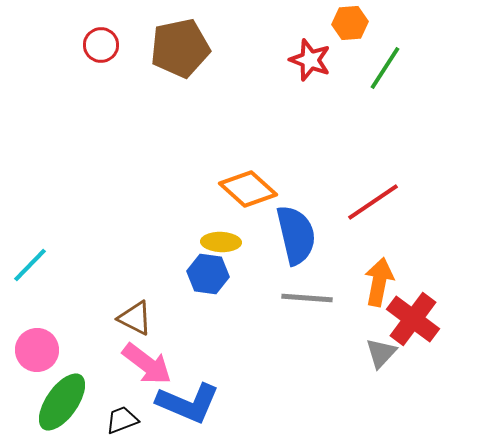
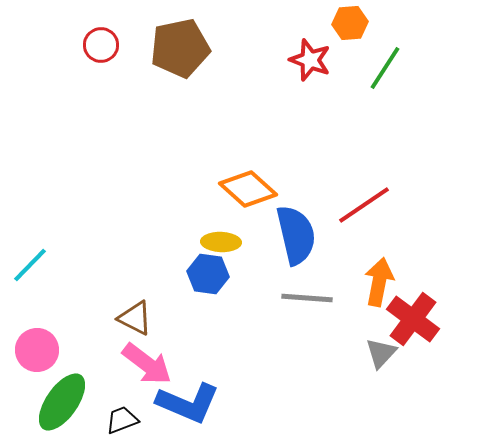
red line: moved 9 px left, 3 px down
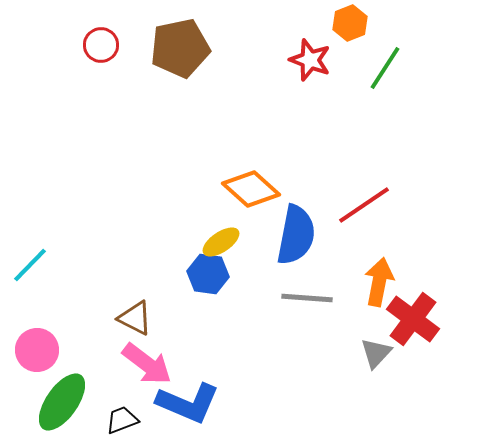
orange hexagon: rotated 16 degrees counterclockwise
orange diamond: moved 3 px right
blue semicircle: rotated 24 degrees clockwise
yellow ellipse: rotated 36 degrees counterclockwise
gray triangle: moved 5 px left
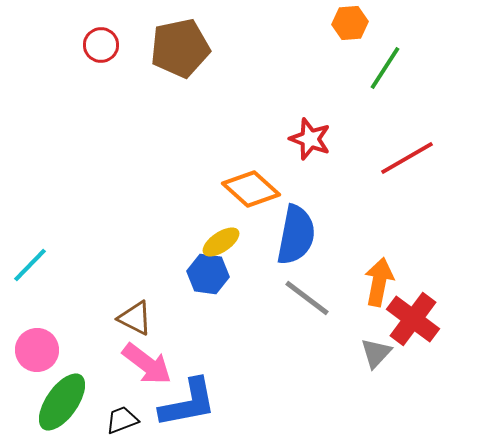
orange hexagon: rotated 16 degrees clockwise
red star: moved 79 px down
red line: moved 43 px right, 47 px up; rotated 4 degrees clockwise
gray line: rotated 33 degrees clockwise
blue L-shape: rotated 34 degrees counterclockwise
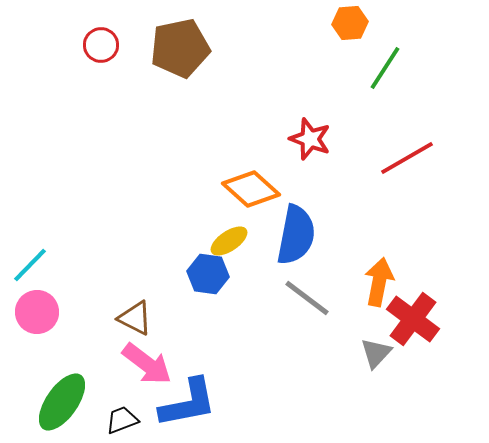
yellow ellipse: moved 8 px right, 1 px up
pink circle: moved 38 px up
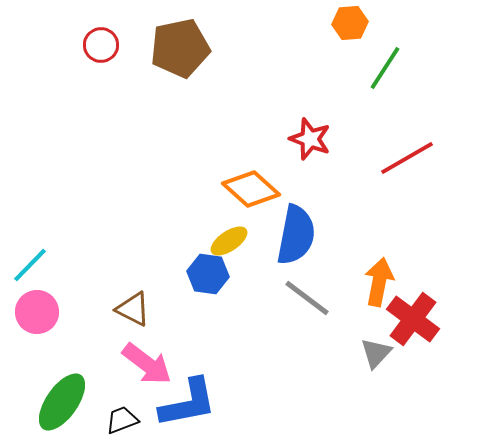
brown triangle: moved 2 px left, 9 px up
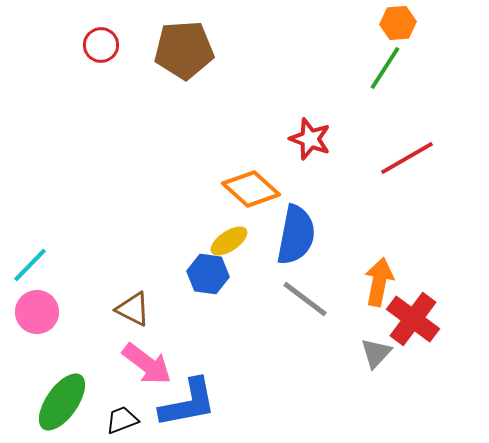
orange hexagon: moved 48 px right
brown pentagon: moved 4 px right, 2 px down; rotated 8 degrees clockwise
gray line: moved 2 px left, 1 px down
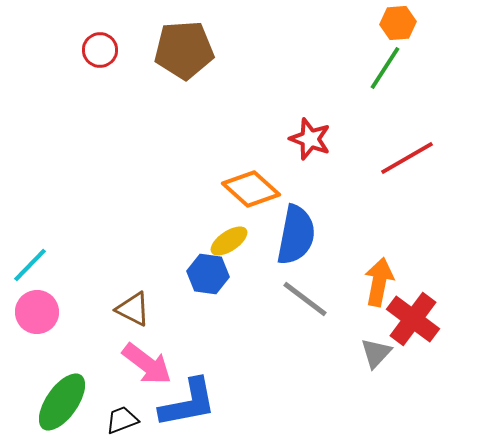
red circle: moved 1 px left, 5 px down
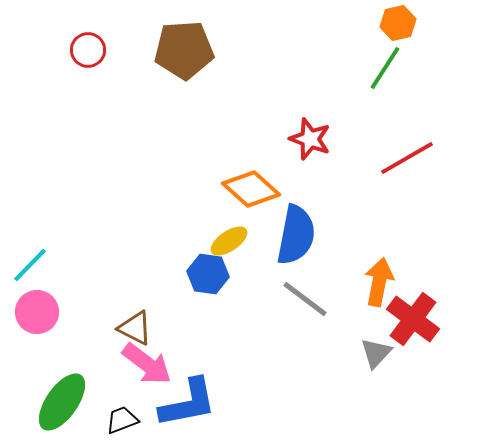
orange hexagon: rotated 8 degrees counterclockwise
red circle: moved 12 px left
brown triangle: moved 2 px right, 19 px down
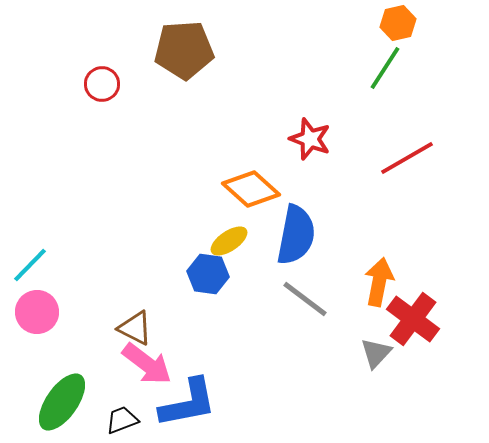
red circle: moved 14 px right, 34 px down
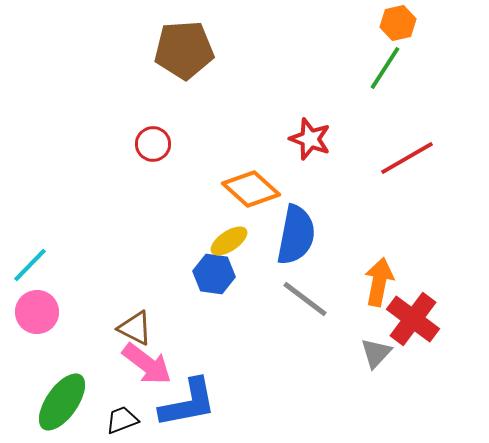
red circle: moved 51 px right, 60 px down
blue hexagon: moved 6 px right
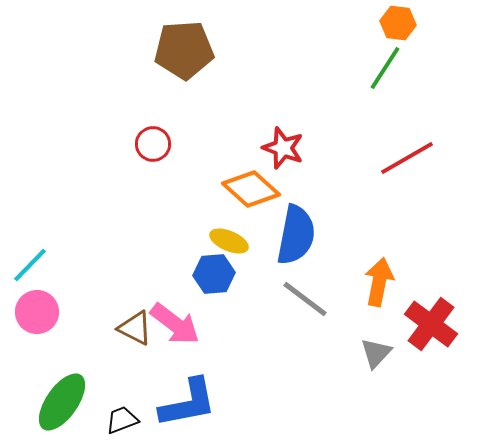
orange hexagon: rotated 20 degrees clockwise
red star: moved 27 px left, 9 px down
yellow ellipse: rotated 57 degrees clockwise
blue hexagon: rotated 12 degrees counterclockwise
red cross: moved 18 px right, 5 px down
pink arrow: moved 28 px right, 40 px up
